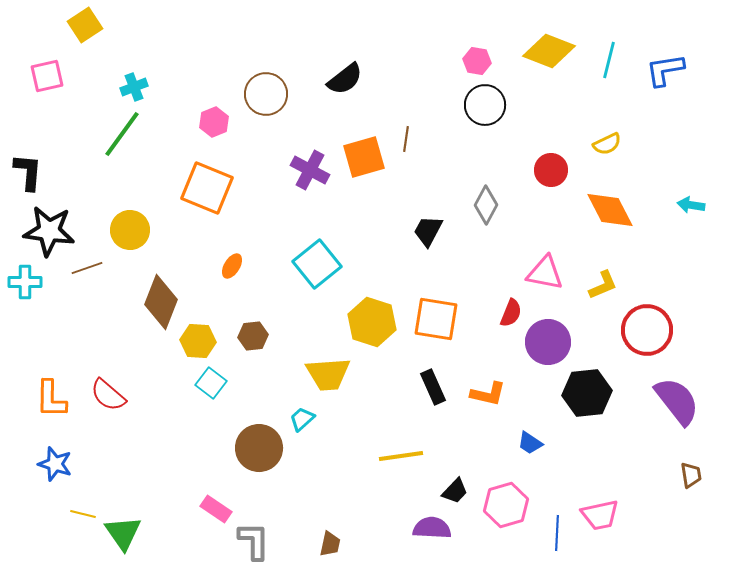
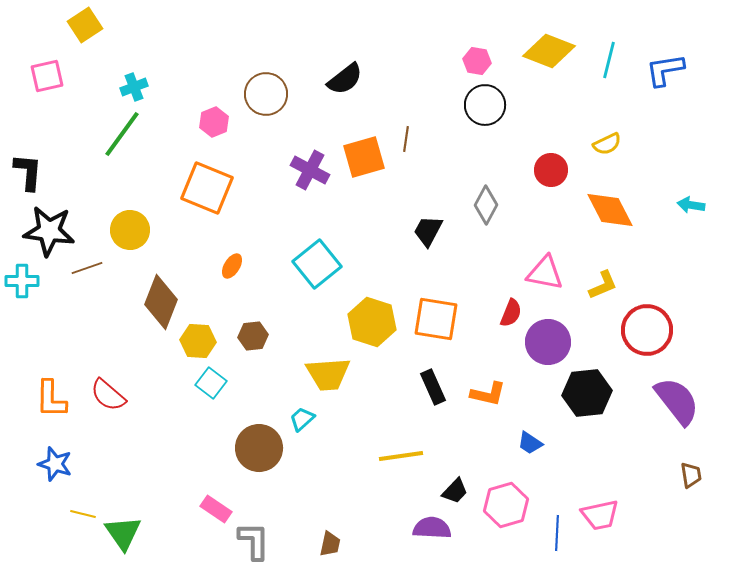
cyan cross at (25, 282): moved 3 px left, 1 px up
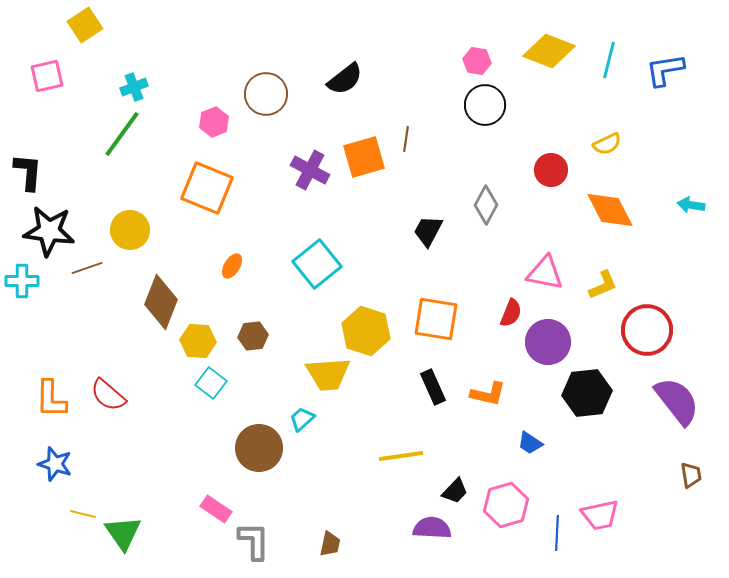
yellow hexagon at (372, 322): moved 6 px left, 9 px down
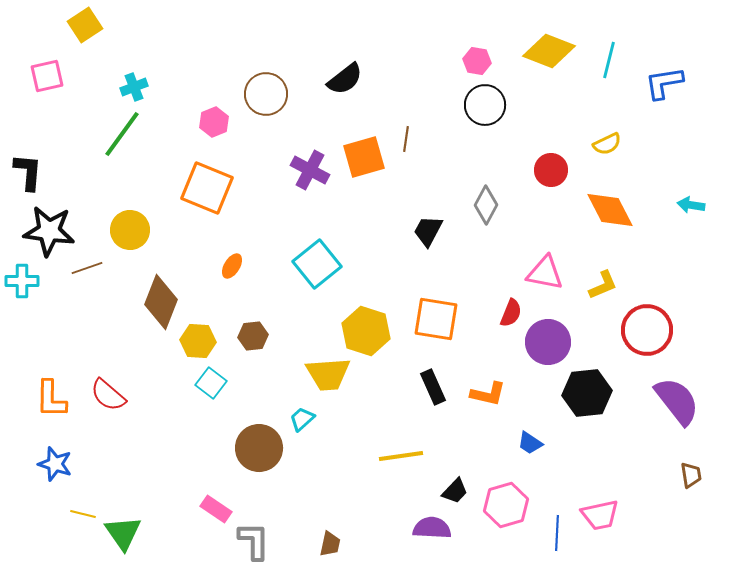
blue L-shape at (665, 70): moved 1 px left, 13 px down
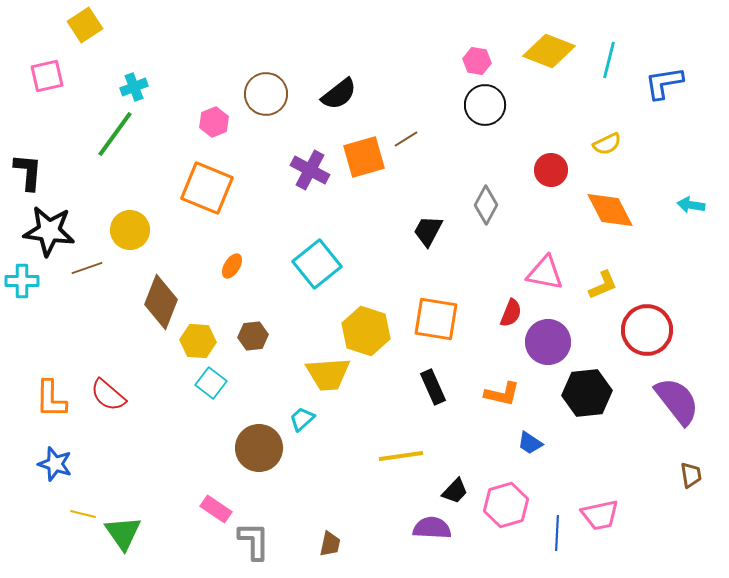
black semicircle at (345, 79): moved 6 px left, 15 px down
green line at (122, 134): moved 7 px left
brown line at (406, 139): rotated 50 degrees clockwise
orange L-shape at (488, 394): moved 14 px right
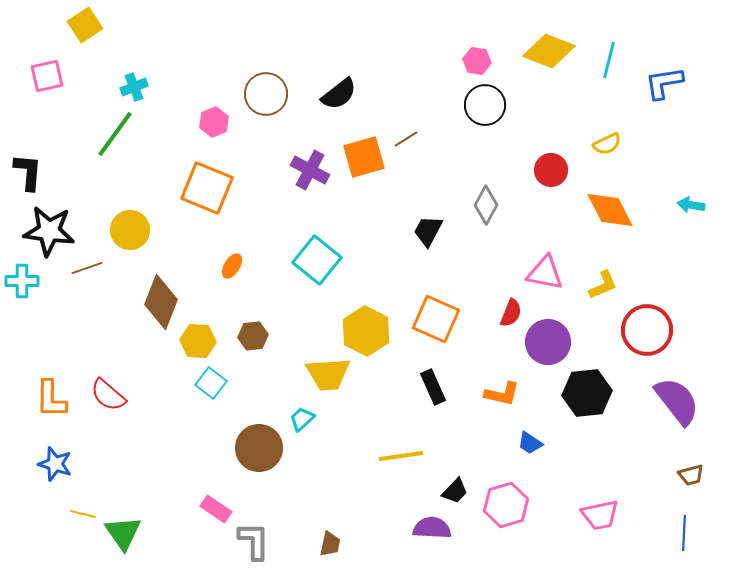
cyan square at (317, 264): moved 4 px up; rotated 12 degrees counterclockwise
orange square at (436, 319): rotated 15 degrees clockwise
yellow hexagon at (366, 331): rotated 9 degrees clockwise
brown trapezoid at (691, 475): rotated 84 degrees clockwise
blue line at (557, 533): moved 127 px right
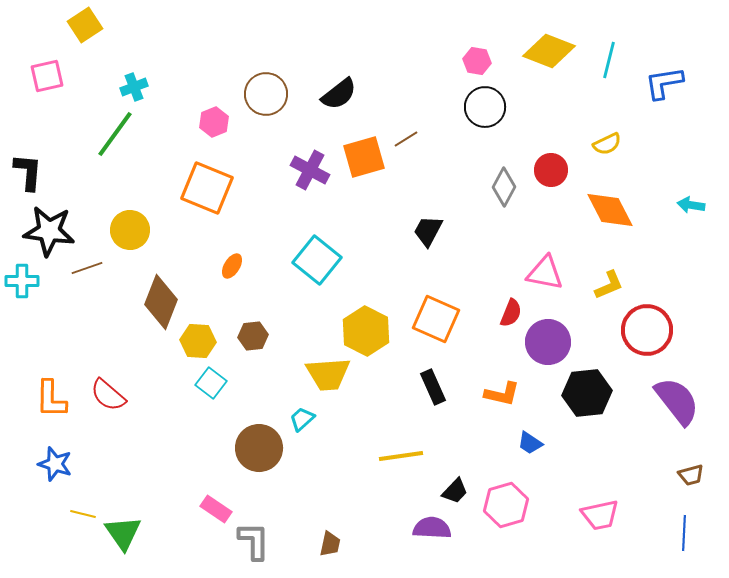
black circle at (485, 105): moved 2 px down
gray diamond at (486, 205): moved 18 px right, 18 px up
yellow L-shape at (603, 285): moved 6 px right
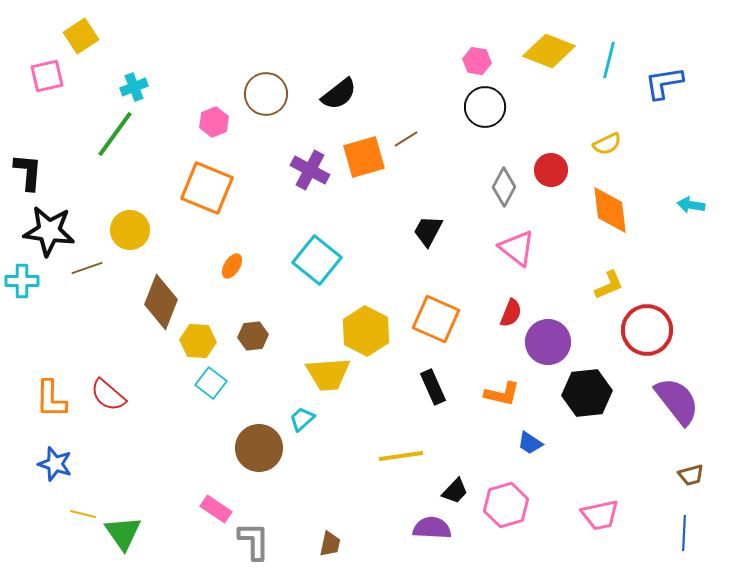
yellow square at (85, 25): moved 4 px left, 11 px down
orange diamond at (610, 210): rotated 21 degrees clockwise
pink triangle at (545, 273): moved 28 px left, 25 px up; rotated 27 degrees clockwise
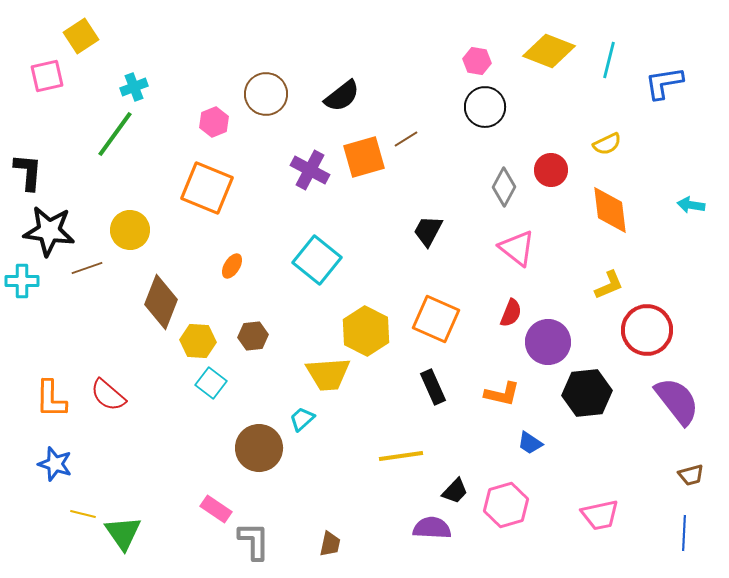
black semicircle at (339, 94): moved 3 px right, 2 px down
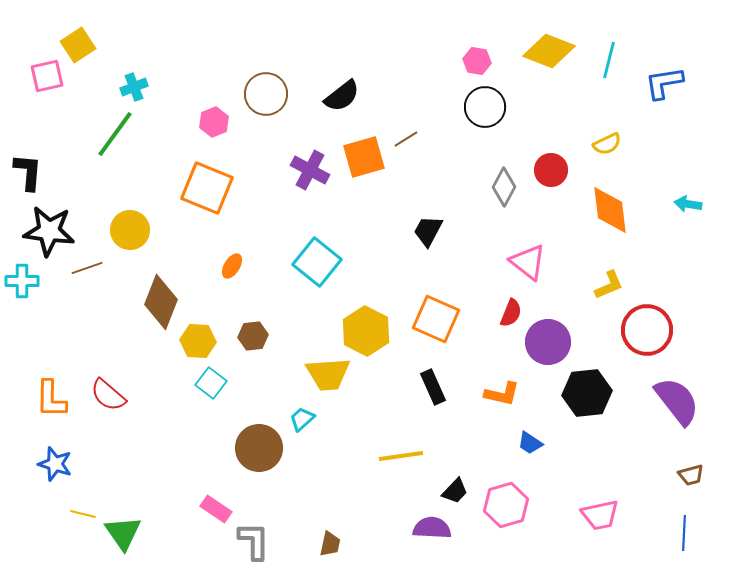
yellow square at (81, 36): moved 3 px left, 9 px down
cyan arrow at (691, 205): moved 3 px left, 1 px up
pink triangle at (517, 248): moved 11 px right, 14 px down
cyan square at (317, 260): moved 2 px down
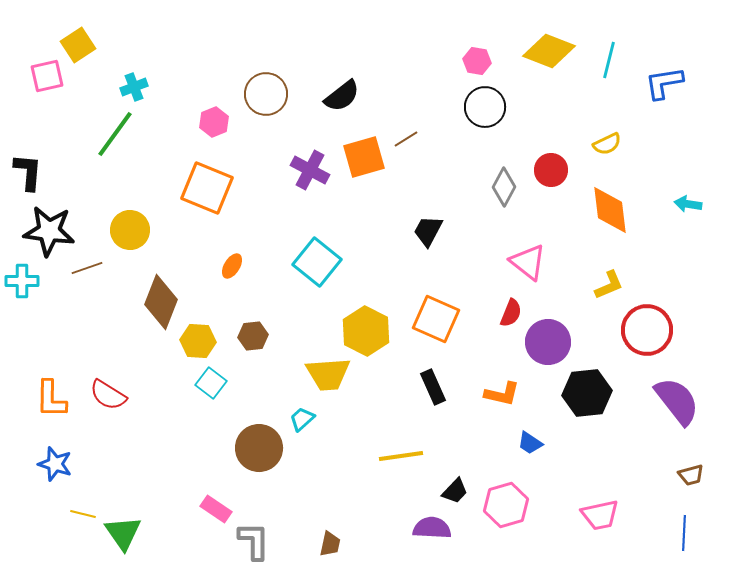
red semicircle at (108, 395): rotated 9 degrees counterclockwise
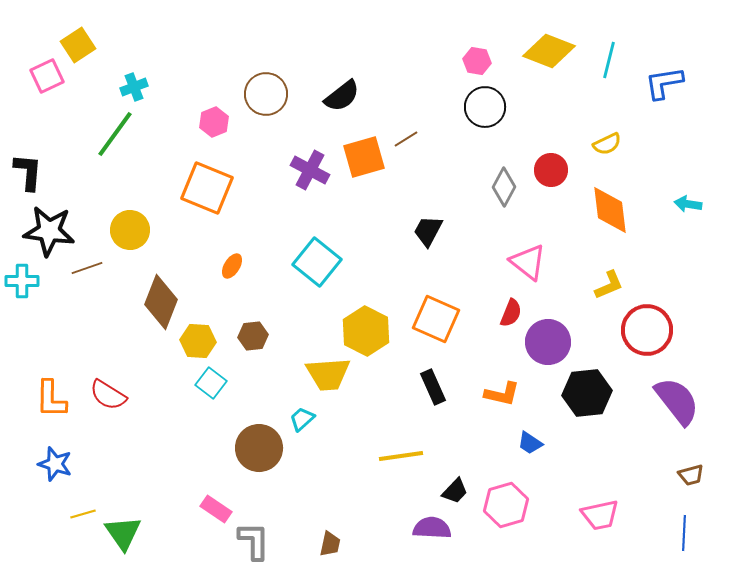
pink square at (47, 76): rotated 12 degrees counterclockwise
yellow line at (83, 514): rotated 30 degrees counterclockwise
